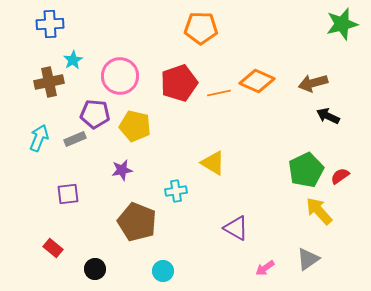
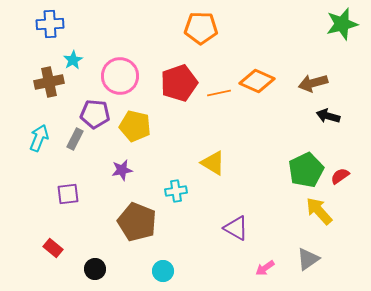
black arrow: rotated 10 degrees counterclockwise
gray rectangle: rotated 40 degrees counterclockwise
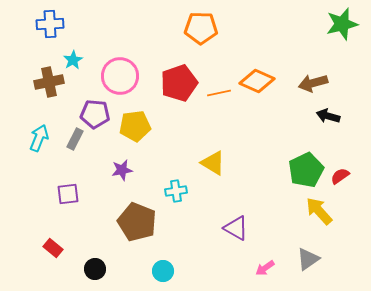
yellow pentagon: rotated 20 degrees counterclockwise
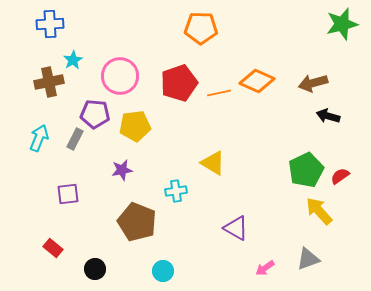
gray triangle: rotated 15 degrees clockwise
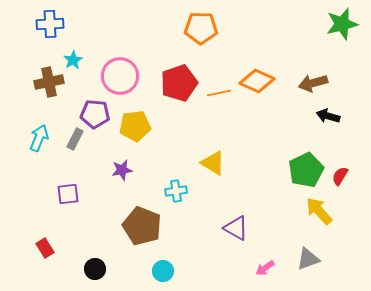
red semicircle: rotated 24 degrees counterclockwise
brown pentagon: moved 5 px right, 4 px down
red rectangle: moved 8 px left; rotated 18 degrees clockwise
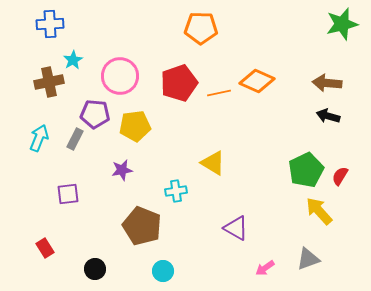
brown arrow: moved 14 px right; rotated 20 degrees clockwise
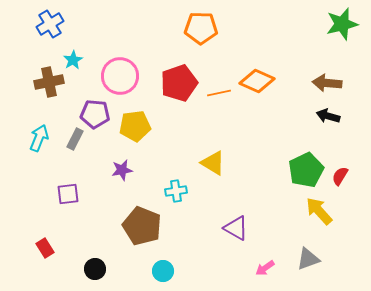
blue cross: rotated 28 degrees counterclockwise
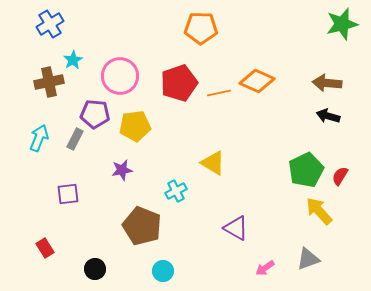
cyan cross: rotated 20 degrees counterclockwise
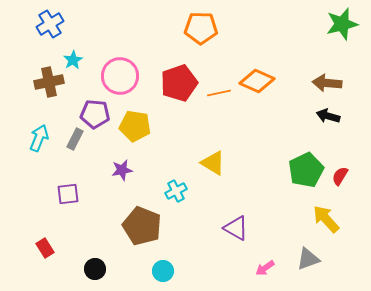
yellow pentagon: rotated 16 degrees clockwise
yellow arrow: moved 7 px right, 8 px down
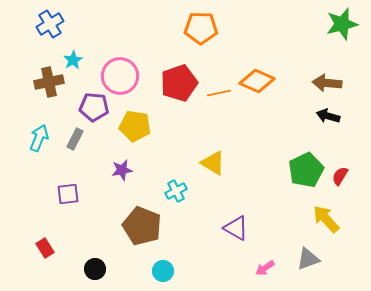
purple pentagon: moved 1 px left, 7 px up
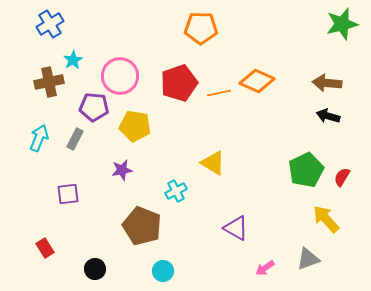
red semicircle: moved 2 px right, 1 px down
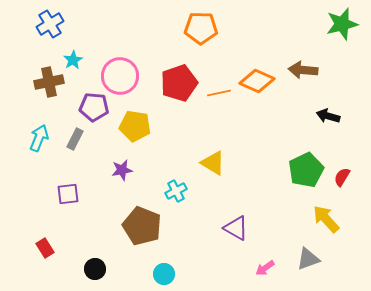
brown arrow: moved 24 px left, 13 px up
cyan circle: moved 1 px right, 3 px down
